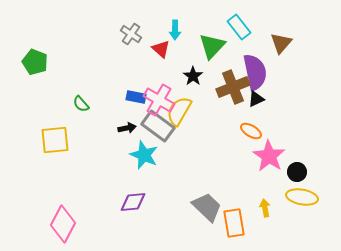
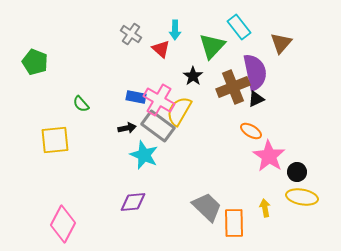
orange rectangle: rotated 8 degrees clockwise
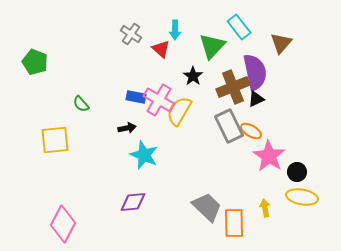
gray rectangle: moved 71 px right; rotated 28 degrees clockwise
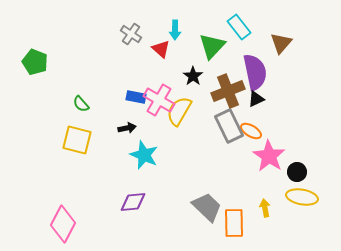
brown cross: moved 5 px left, 4 px down
yellow square: moved 22 px right; rotated 20 degrees clockwise
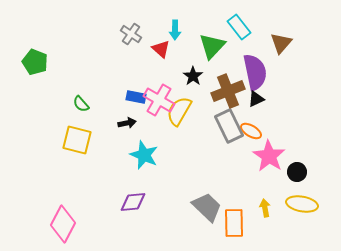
black arrow: moved 5 px up
yellow ellipse: moved 7 px down
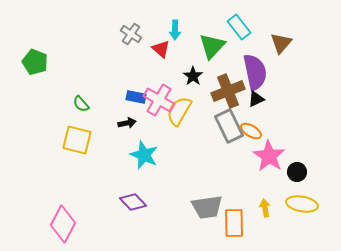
purple diamond: rotated 52 degrees clockwise
gray trapezoid: rotated 128 degrees clockwise
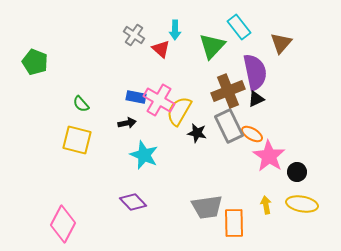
gray cross: moved 3 px right, 1 px down
black star: moved 4 px right, 57 px down; rotated 24 degrees counterclockwise
orange ellipse: moved 1 px right, 3 px down
yellow arrow: moved 1 px right, 3 px up
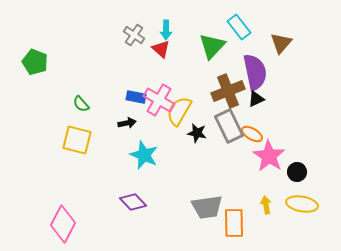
cyan arrow: moved 9 px left
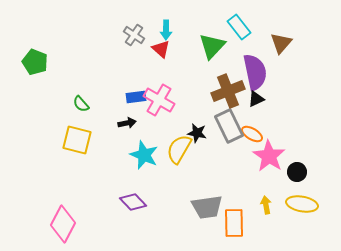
blue rectangle: rotated 18 degrees counterclockwise
yellow semicircle: moved 38 px down
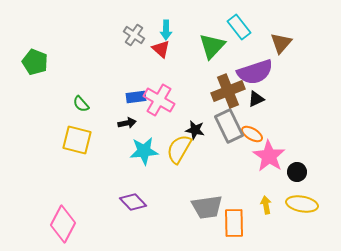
purple semicircle: rotated 84 degrees clockwise
black star: moved 2 px left, 3 px up
cyan star: moved 4 px up; rotated 28 degrees counterclockwise
